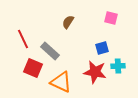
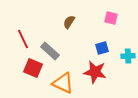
brown semicircle: moved 1 px right
cyan cross: moved 10 px right, 10 px up
orange triangle: moved 2 px right, 1 px down
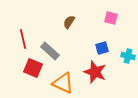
red line: rotated 12 degrees clockwise
cyan cross: rotated 16 degrees clockwise
red star: rotated 10 degrees clockwise
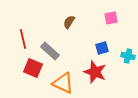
pink square: rotated 24 degrees counterclockwise
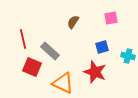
brown semicircle: moved 4 px right
blue square: moved 1 px up
red square: moved 1 px left, 1 px up
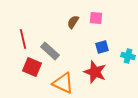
pink square: moved 15 px left; rotated 16 degrees clockwise
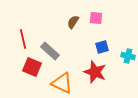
orange triangle: moved 1 px left
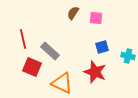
brown semicircle: moved 9 px up
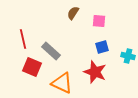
pink square: moved 3 px right, 3 px down
gray rectangle: moved 1 px right
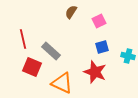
brown semicircle: moved 2 px left, 1 px up
pink square: rotated 32 degrees counterclockwise
